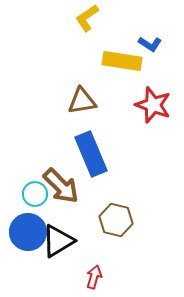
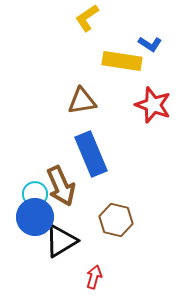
brown arrow: rotated 21 degrees clockwise
blue circle: moved 7 px right, 15 px up
black triangle: moved 3 px right
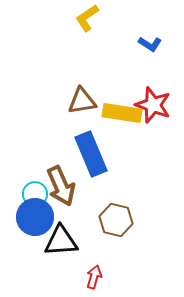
yellow rectangle: moved 52 px down
black triangle: rotated 27 degrees clockwise
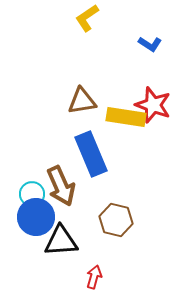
yellow rectangle: moved 4 px right, 4 px down
cyan circle: moved 3 px left
blue circle: moved 1 px right
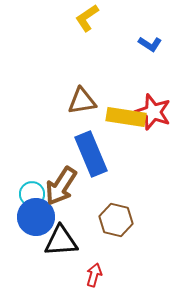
red star: moved 7 px down
brown arrow: rotated 57 degrees clockwise
red arrow: moved 2 px up
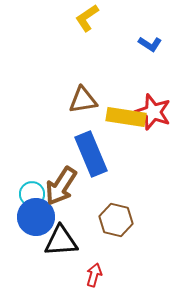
brown triangle: moved 1 px right, 1 px up
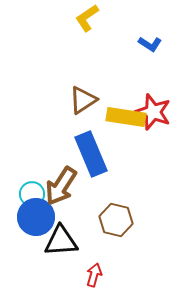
brown triangle: rotated 24 degrees counterclockwise
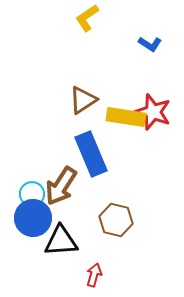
blue circle: moved 3 px left, 1 px down
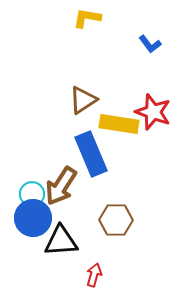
yellow L-shape: rotated 44 degrees clockwise
blue L-shape: rotated 20 degrees clockwise
yellow rectangle: moved 7 px left, 7 px down
brown hexagon: rotated 12 degrees counterclockwise
